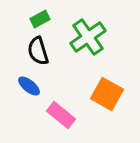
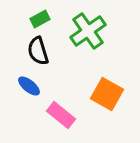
green cross: moved 6 px up
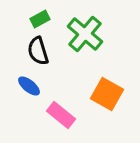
green cross: moved 3 px left, 3 px down; rotated 15 degrees counterclockwise
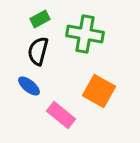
green cross: rotated 30 degrees counterclockwise
black semicircle: rotated 32 degrees clockwise
orange square: moved 8 px left, 3 px up
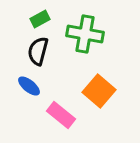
orange square: rotated 12 degrees clockwise
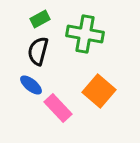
blue ellipse: moved 2 px right, 1 px up
pink rectangle: moved 3 px left, 7 px up; rotated 8 degrees clockwise
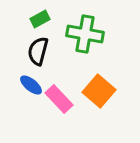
pink rectangle: moved 1 px right, 9 px up
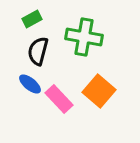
green rectangle: moved 8 px left
green cross: moved 1 px left, 3 px down
blue ellipse: moved 1 px left, 1 px up
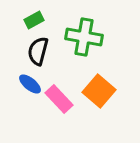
green rectangle: moved 2 px right, 1 px down
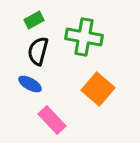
blue ellipse: rotated 10 degrees counterclockwise
orange square: moved 1 px left, 2 px up
pink rectangle: moved 7 px left, 21 px down
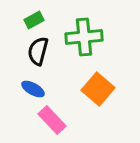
green cross: rotated 15 degrees counterclockwise
blue ellipse: moved 3 px right, 5 px down
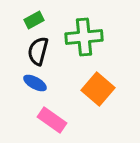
blue ellipse: moved 2 px right, 6 px up
pink rectangle: rotated 12 degrees counterclockwise
